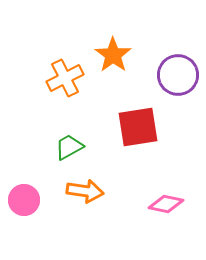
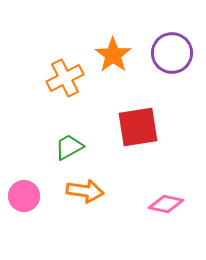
purple circle: moved 6 px left, 22 px up
pink circle: moved 4 px up
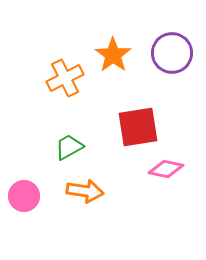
pink diamond: moved 35 px up
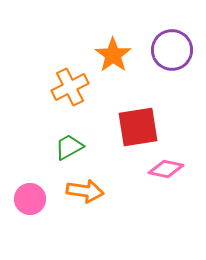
purple circle: moved 3 px up
orange cross: moved 5 px right, 9 px down
pink circle: moved 6 px right, 3 px down
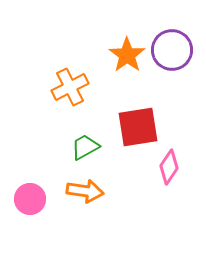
orange star: moved 14 px right
green trapezoid: moved 16 px right
pink diamond: moved 3 px right, 2 px up; rotated 68 degrees counterclockwise
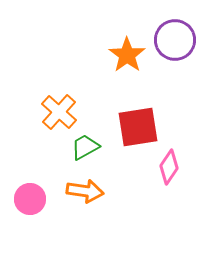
purple circle: moved 3 px right, 10 px up
orange cross: moved 11 px left, 25 px down; rotated 21 degrees counterclockwise
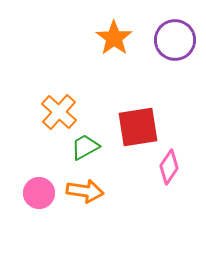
orange star: moved 13 px left, 17 px up
pink circle: moved 9 px right, 6 px up
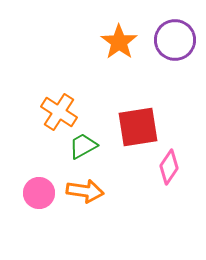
orange star: moved 5 px right, 4 px down
orange cross: rotated 9 degrees counterclockwise
green trapezoid: moved 2 px left, 1 px up
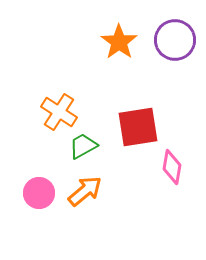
pink diamond: moved 3 px right; rotated 24 degrees counterclockwise
orange arrow: rotated 48 degrees counterclockwise
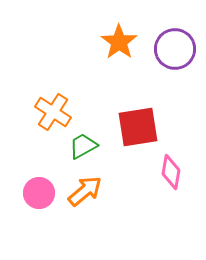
purple circle: moved 9 px down
orange cross: moved 6 px left
pink diamond: moved 1 px left, 5 px down
